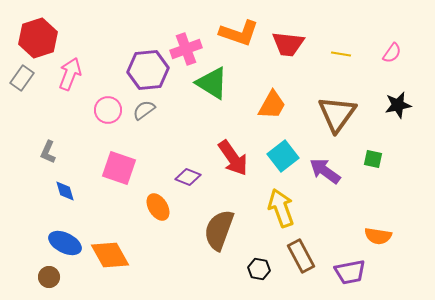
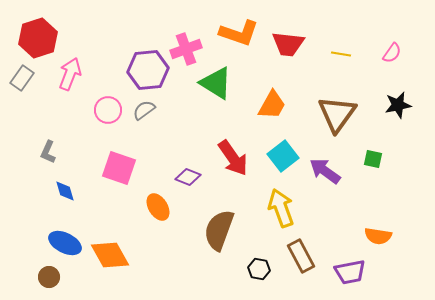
green triangle: moved 4 px right
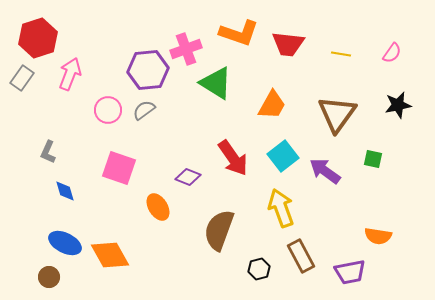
black hexagon: rotated 25 degrees counterclockwise
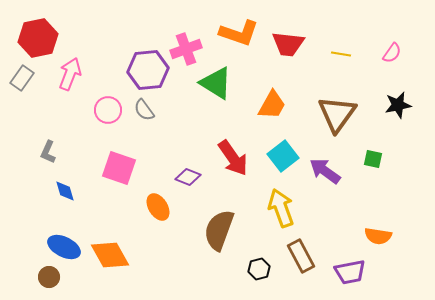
red hexagon: rotated 6 degrees clockwise
gray semicircle: rotated 90 degrees counterclockwise
blue ellipse: moved 1 px left, 4 px down
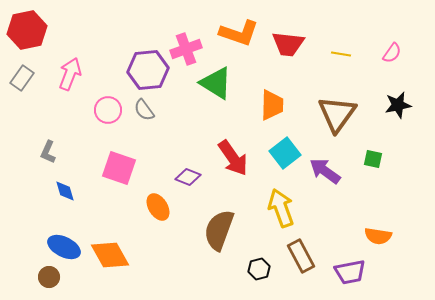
red hexagon: moved 11 px left, 8 px up
orange trapezoid: rotated 28 degrees counterclockwise
cyan square: moved 2 px right, 3 px up
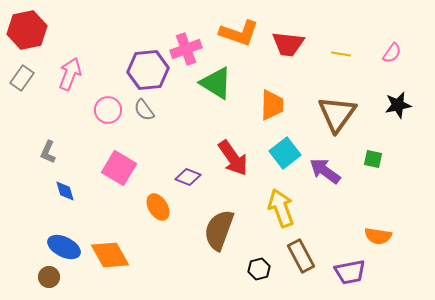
pink square: rotated 12 degrees clockwise
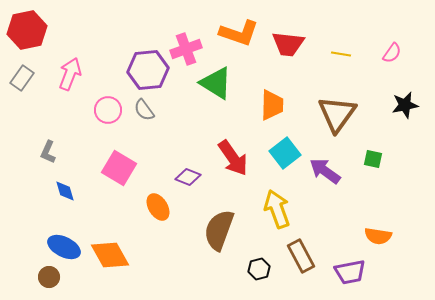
black star: moved 7 px right
yellow arrow: moved 4 px left, 1 px down
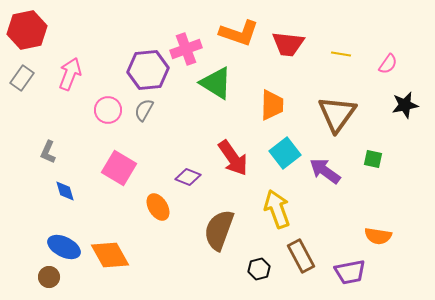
pink semicircle: moved 4 px left, 11 px down
gray semicircle: rotated 65 degrees clockwise
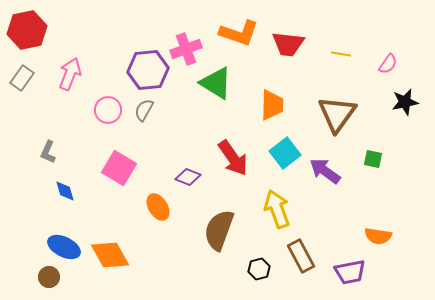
black star: moved 3 px up
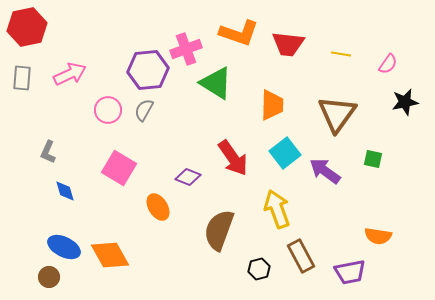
red hexagon: moved 3 px up
pink arrow: rotated 44 degrees clockwise
gray rectangle: rotated 30 degrees counterclockwise
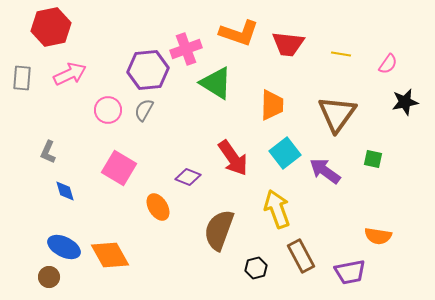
red hexagon: moved 24 px right
black hexagon: moved 3 px left, 1 px up
